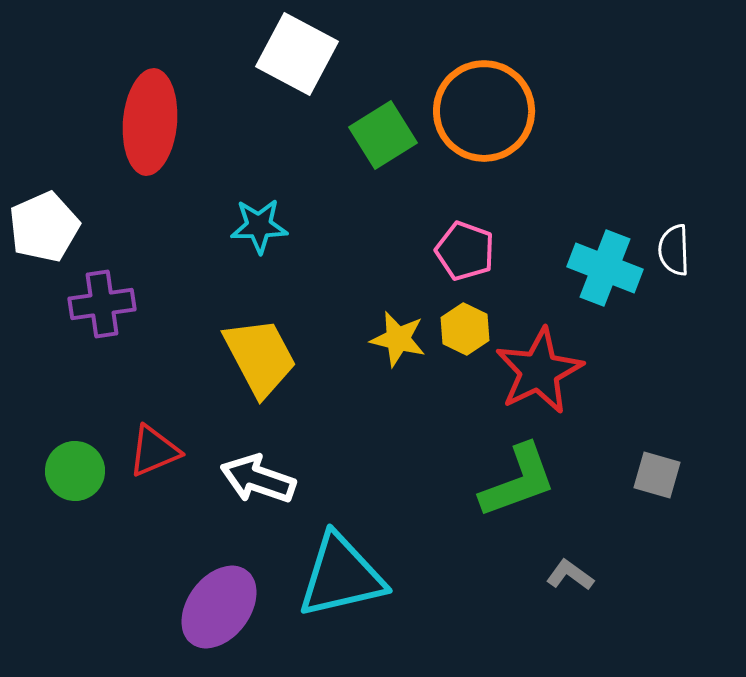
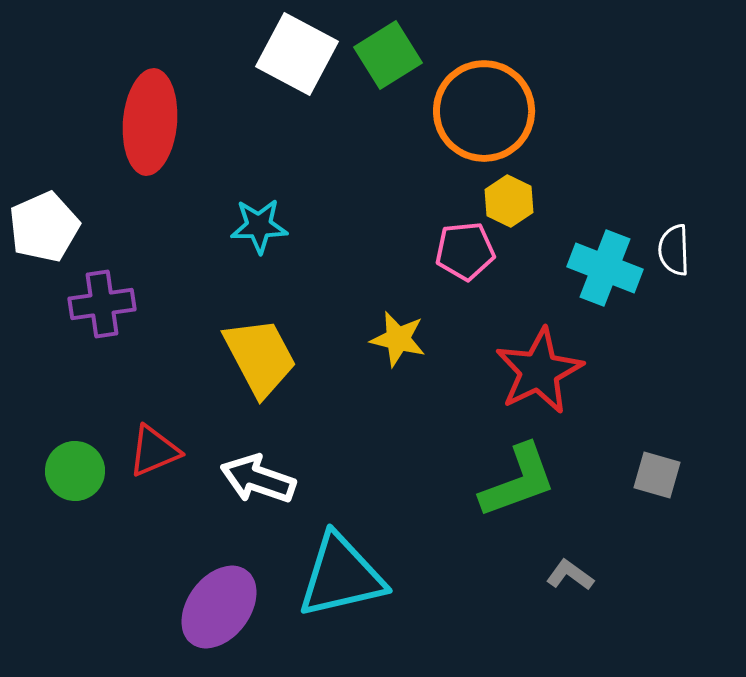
green square: moved 5 px right, 80 px up
pink pentagon: rotated 26 degrees counterclockwise
yellow hexagon: moved 44 px right, 128 px up
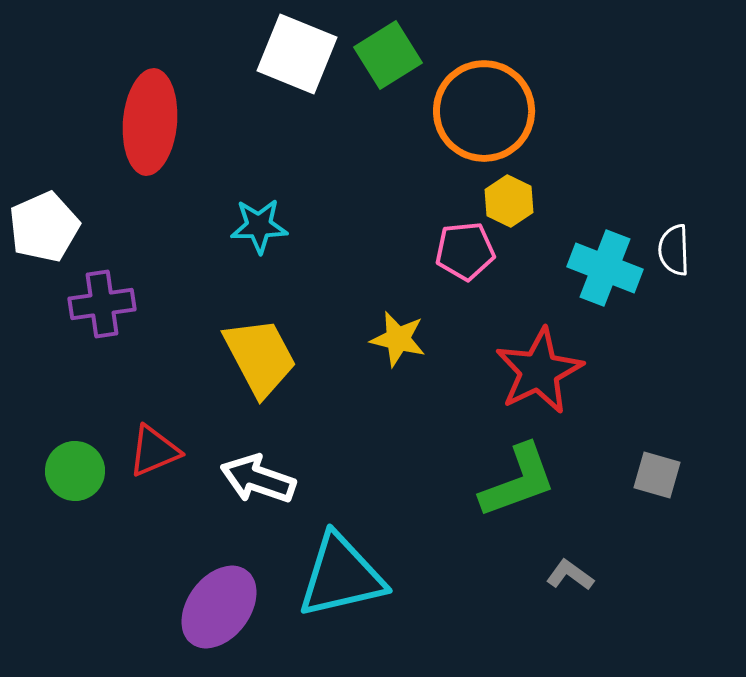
white square: rotated 6 degrees counterclockwise
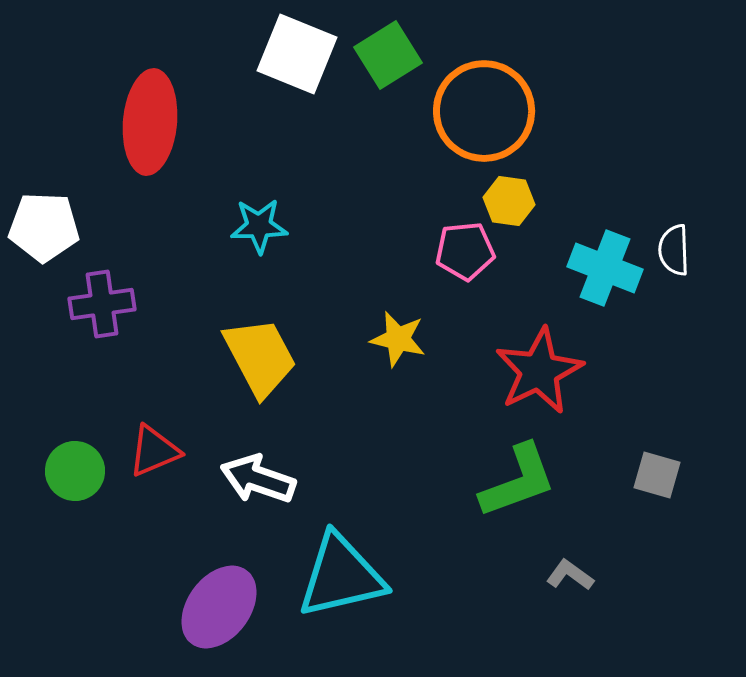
yellow hexagon: rotated 18 degrees counterclockwise
white pentagon: rotated 26 degrees clockwise
